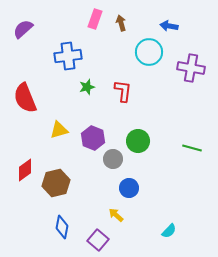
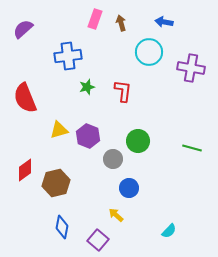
blue arrow: moved 5 px left, 4 px up
purple hexagon: moved 5 px left, 2 px up
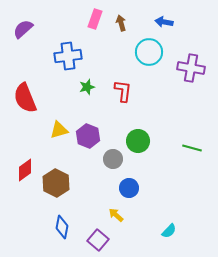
brown hexagon: rotated 20 degrees counterclockwise
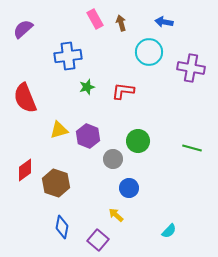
pink rectangle: rotated 48 degrees counterclockwise
red L-shape: rotated 90 degrees counterclockwise
brown hexagon: rotated 8 degrees counterclockwise
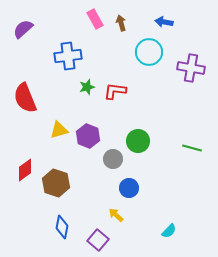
red L-shape: moved 8 px left
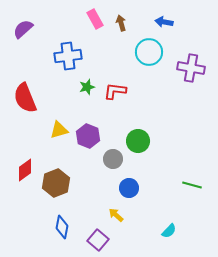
green line: moved 37 px down
brown hexagon: rotated 20 degrees clockwise
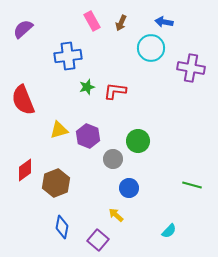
pink rectangle: moved 3 px left, 2 px down
brown arrow: rotated 140 degrees counterclockwise
cyan circle: moved 2 px right, 4 px up
red semicircle: moved 2 px left, 2 px down
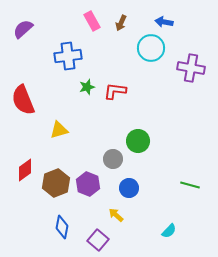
purple hexagon: moved 48 px down
green line: moved 2 px left
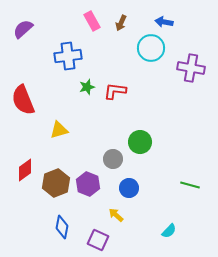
green circle: moved 2 px right, 1 px down
purple square: rotated 15 degrees counterclockwise
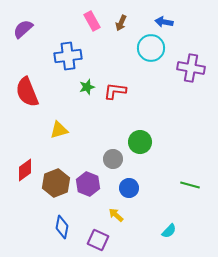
red semicircle: moved 4 px right, 8 px up
